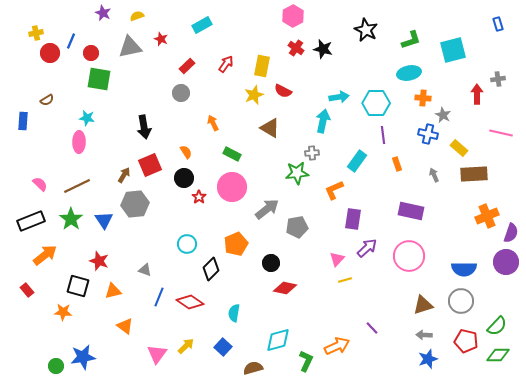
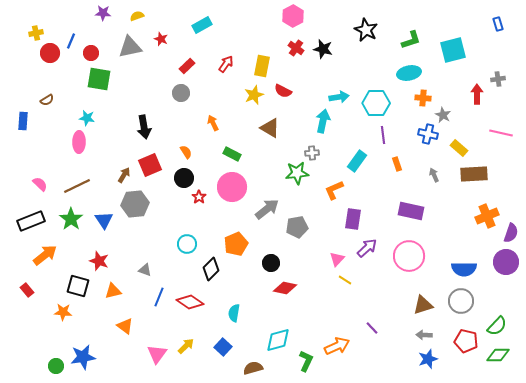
purple star at (103, 13): rotated 21 degrees counterclockwise
yellow line at (345, 280): rotated 48 degrees clockwise
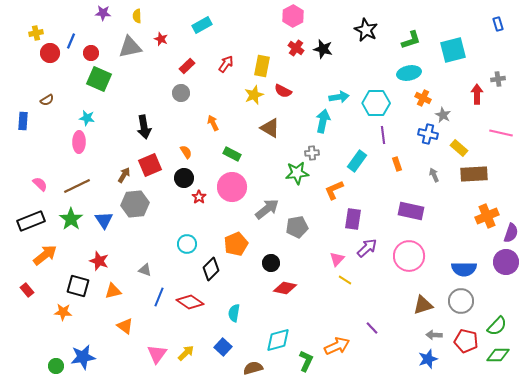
yellow semicircle at (137, 16): rotated 72 degrees counterclockwise
green square at (99, 79): rotated 15 degrees clockwise
orange cross at (423, 98): rotated 21 degrees clockwise
gray arrow at (424, 335): moved 10 px right
yellow arrow at (186, 346): moved 7 px down
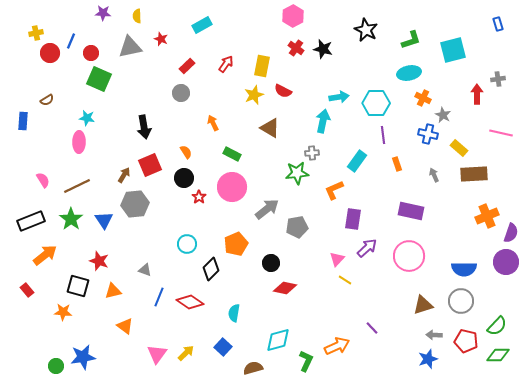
pink semicircle at (40, 184): moved 3 px right, 4 px up; rotated 14 degrees clockwise
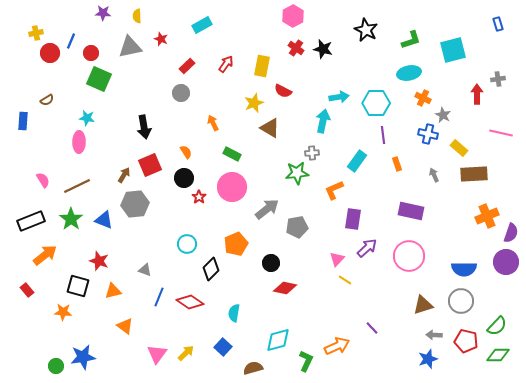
yellow star at (254, 95): moved 8 px down
blue triangle at (104, 220): rotated 36 degrees counterclockwise
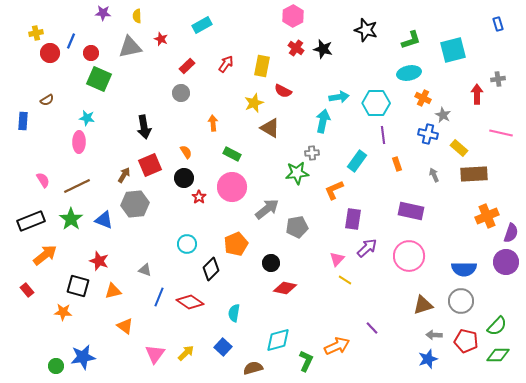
black star at (366, 30): rotated 10 degrees counterclockwise
orange arrow at (213, 123): rotated 21 degrees clockwise
pink triangle at (157, 354): moved 2 px left
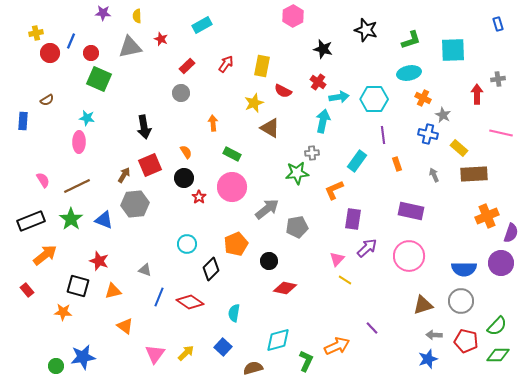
red cross at (296, 48): moved 22 px right, 34 px down
cyan square at (453, 50): rotated 12 degrees clockwise
cyan hexagon at (376, 103): moved 2 px left, 4 px up
purple circle at (506, 262): moved 5 px left, 1 px down
black circle at (271, 263): moved 2 px left, 2 px up
